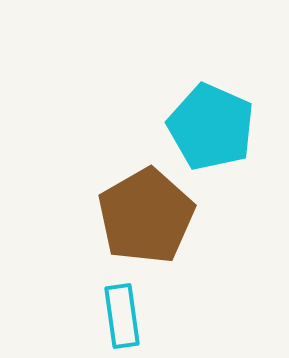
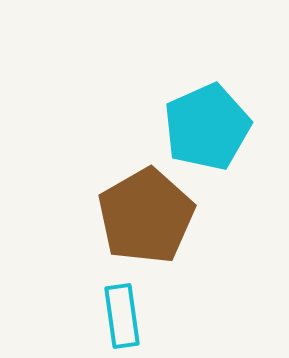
cyan pentagon: moved 4 px left; rotated 24 degrees clockwise
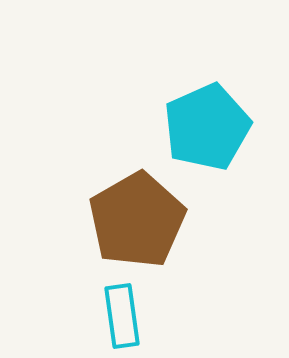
brown pentagon: moved 9 px left, 4 px down
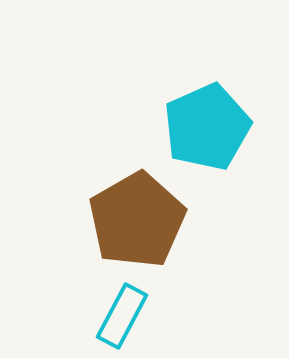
cyan rectangle: rotated 36 degrees clockwise
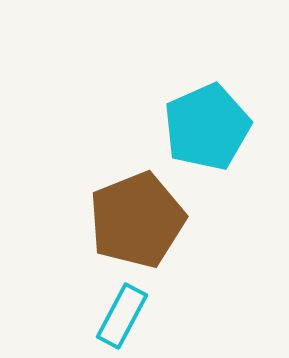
brown pentagon: rotated 8 degrees clockwise
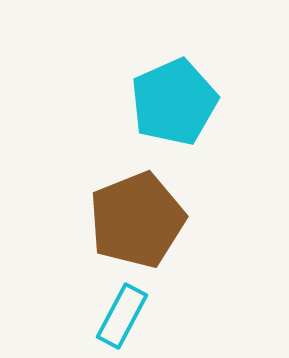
cyan pentagon: moved 33 px left, 25 px up
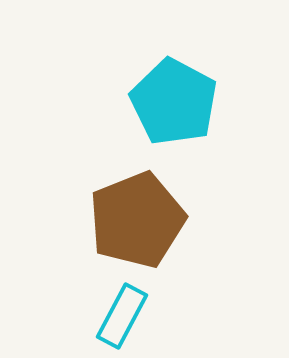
cyan pentagon: rotated 20 degrees counterclockwise
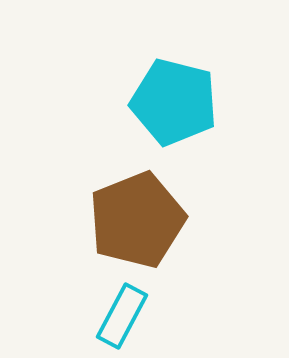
cyan pentagon: rotated 14 degrees counterclockwise
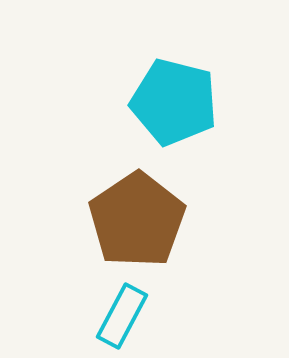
brown pentagon: rotated 12 degrees counterclockwise
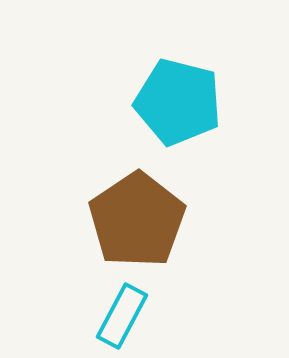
cyan pentagon: moved 4 px right
